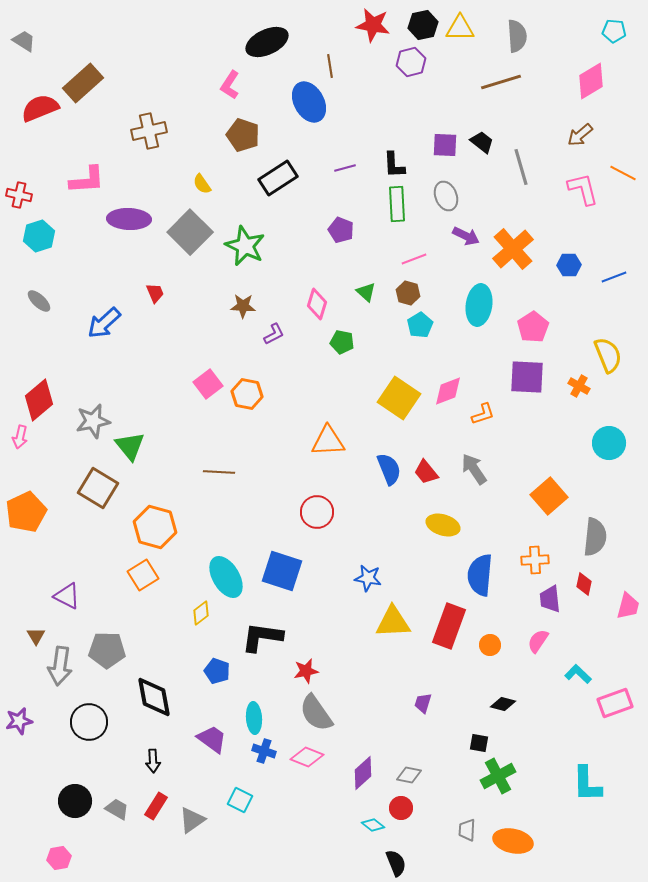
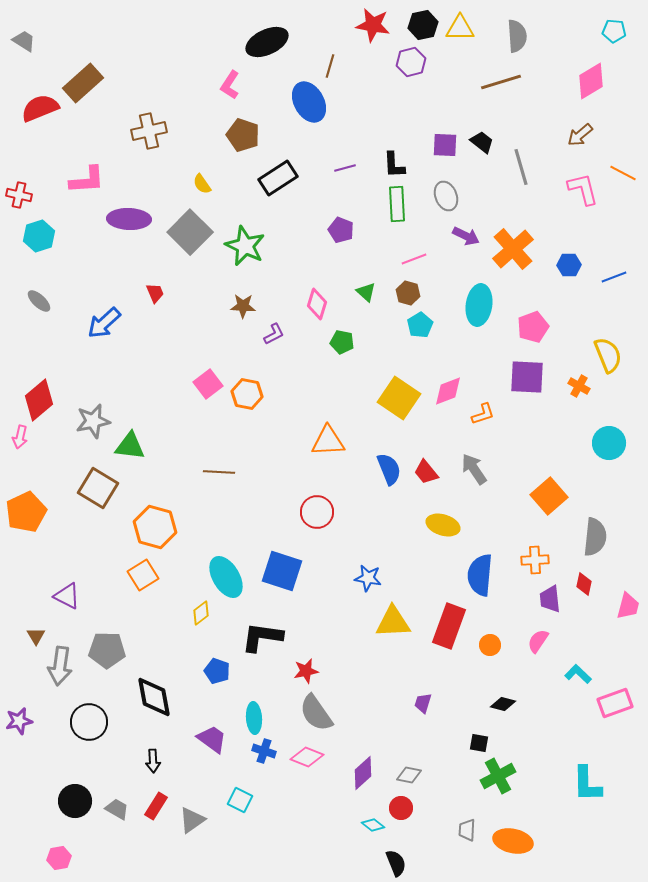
brown line at (330, 66): rotated 25 degrees clockwise
pink pentagon at (533, 327): rotated 12 degrees clockwise
green triangle at (130, 446): rotated 44 degrees counterclockwise
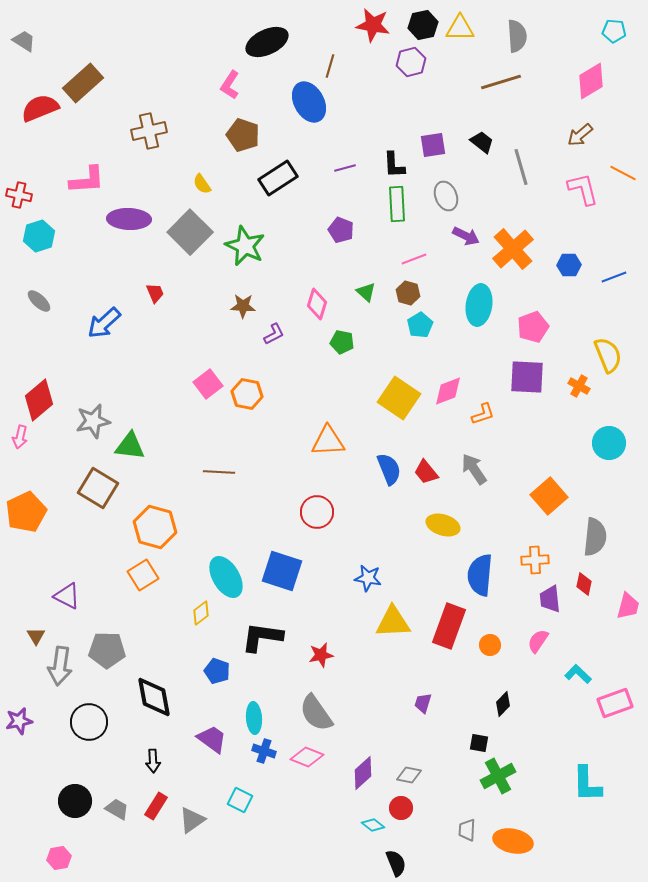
purple square at (445, 145): moved 12 px left; rotated 12 degrees counterclockwise
red star at (306, 671): moved 15 px right, 16 px up
black diamond at (503, 704): rotated 60 degrees counterclockwise
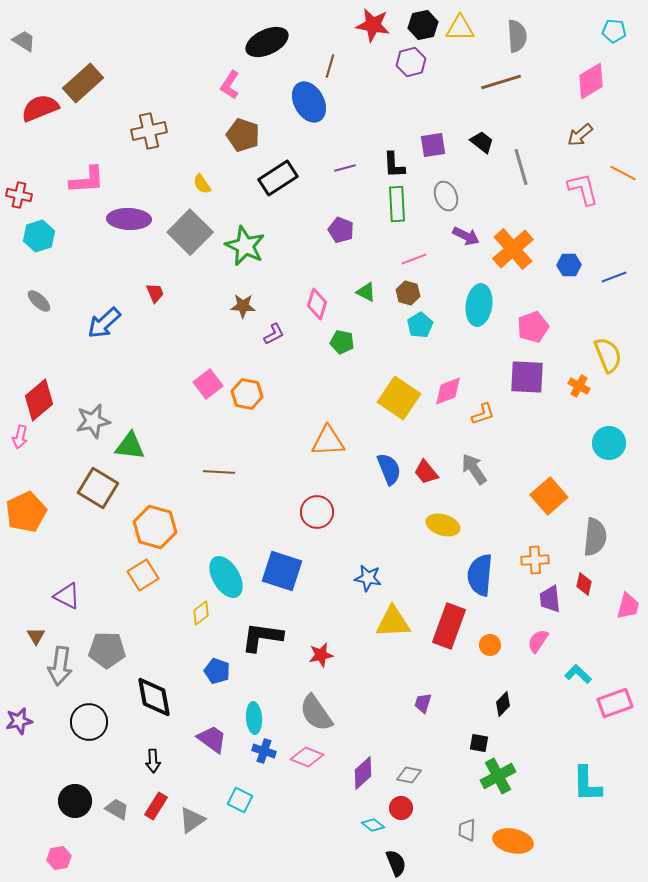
green triangle at (366, 292): rotated 15 degrees counterclockwise
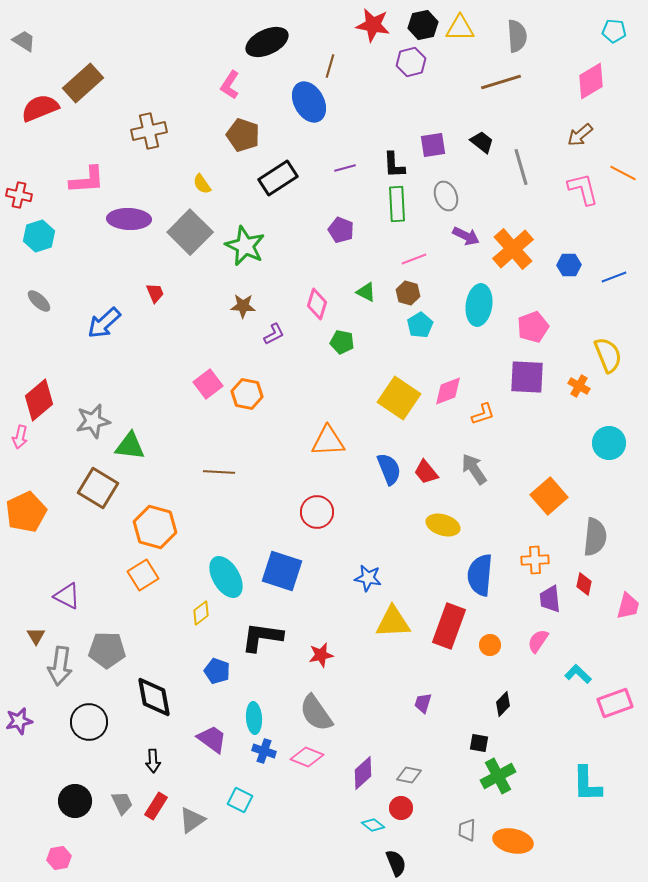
gray trapezoid at (117, 809): moved 5 px right, 6 px up; rotated 35 degrees clockwise
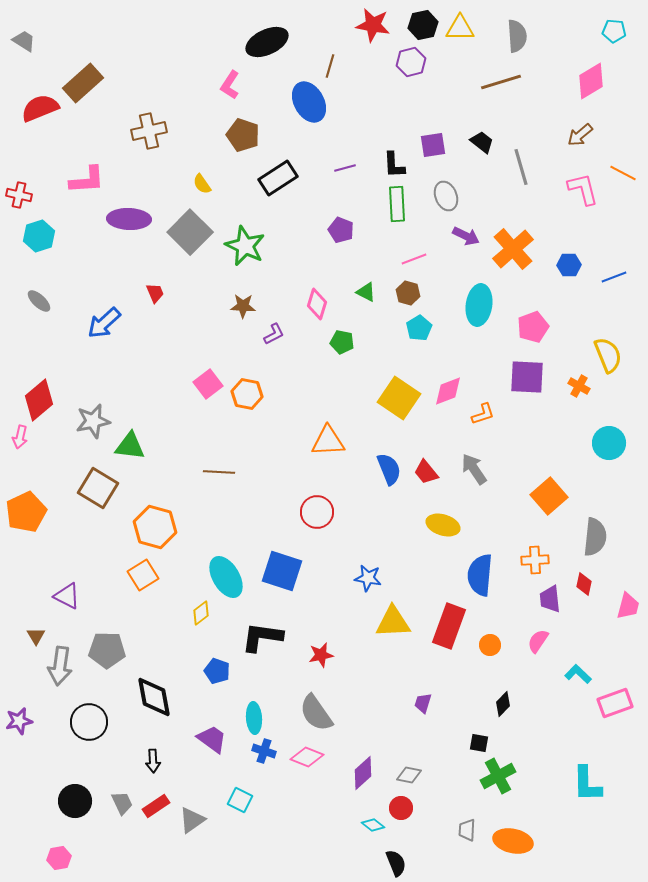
cyan pentagon at (420, 325): moved 1 px left, 3 px down
red rectangle at (156, 806): rotated 24 degrees clockwise
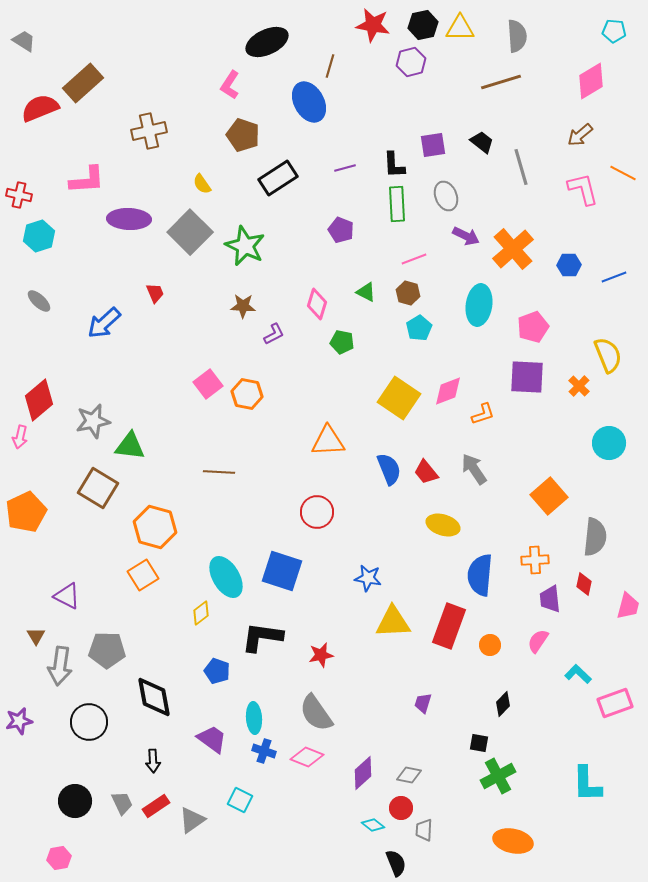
orange cross at (579, 386): rotated 15 degrees clockwise
gray trapezoid at (467, 830): moved 43 px left
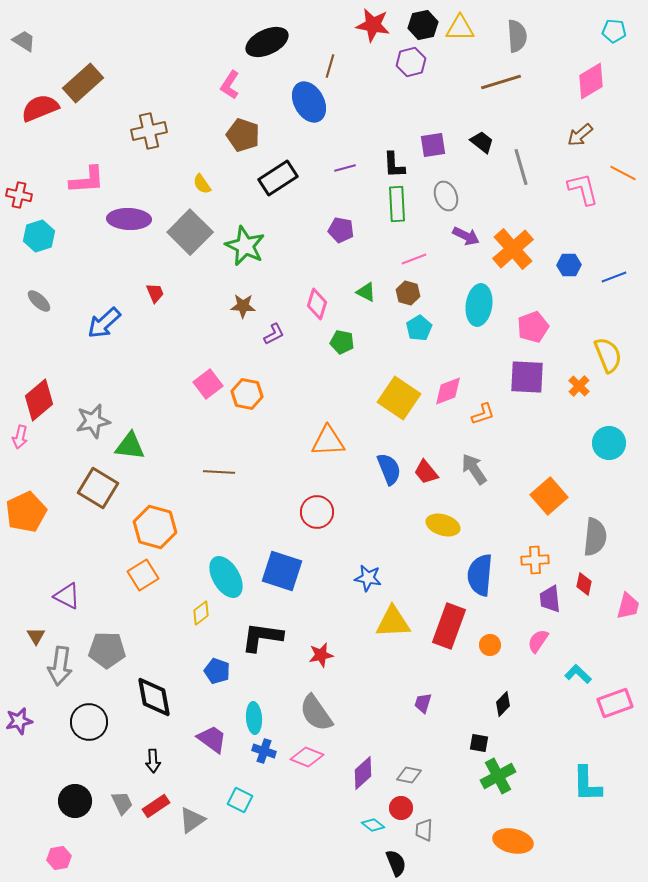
purple pentagon at (341, 230): rotated 10 degrees counterclockwise
